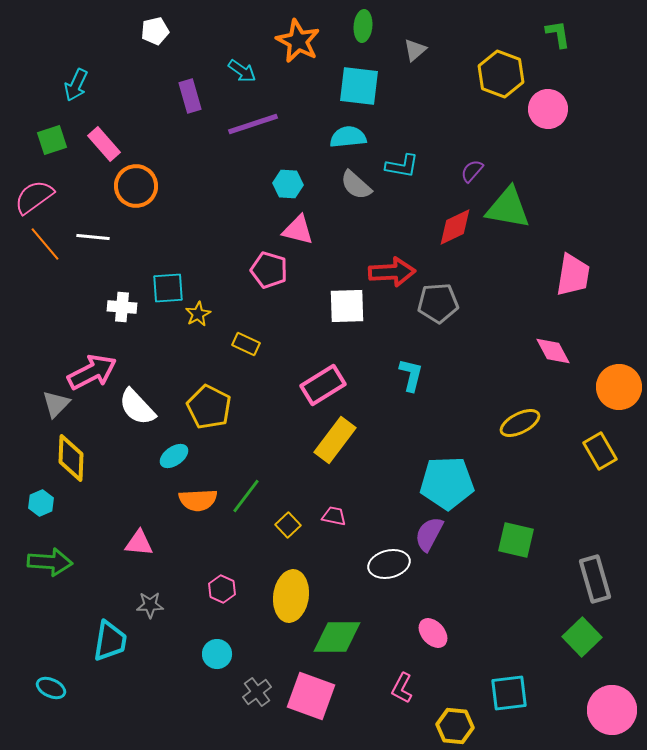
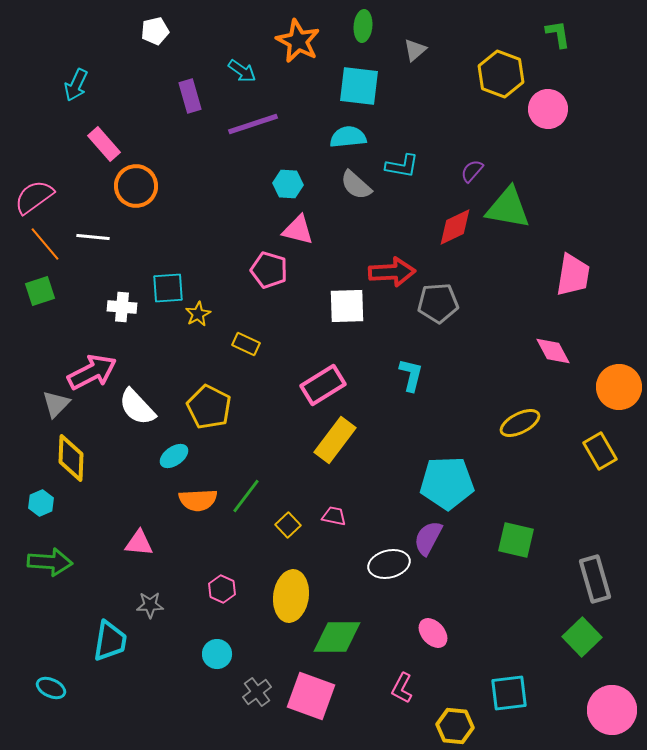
green square at (52, 140): moved 12 px left, 151 px down
purple semicircle at (429, 534): moved 1 px left, 4 px down
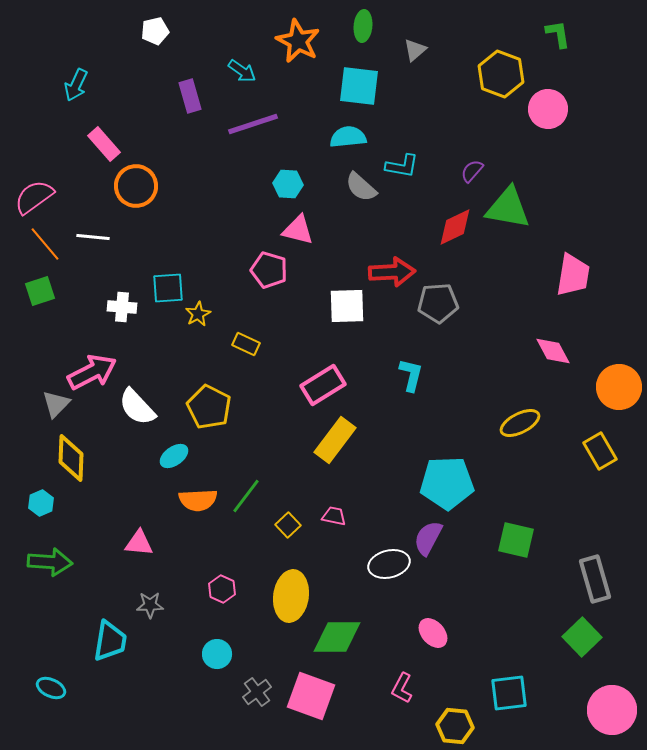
gray semicircle at (356, 185): moved 5 px right, 2 px down
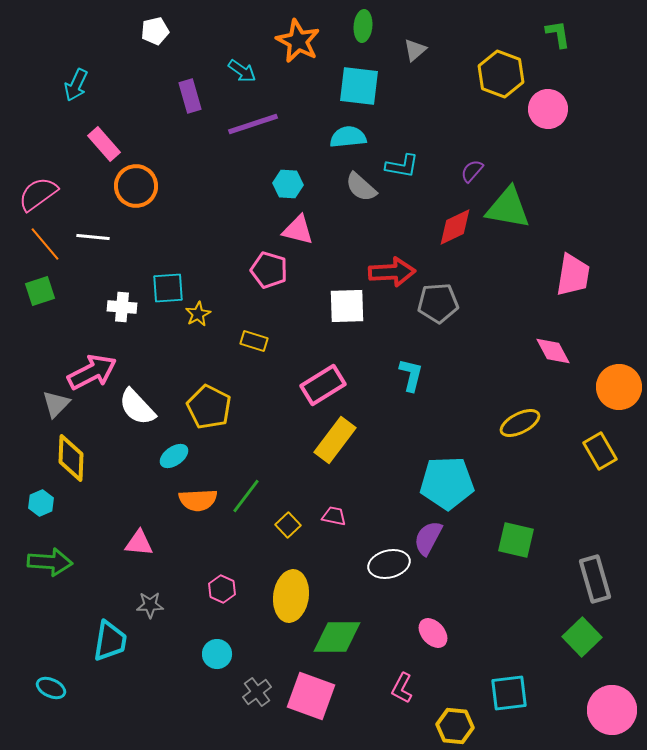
pink semicircle at (34, 197): moved 4 px right, 3 px up
yellow rectangle at (246, 344): moved 8 px right, 3 px up; rotated 8 degrees counterclockwise
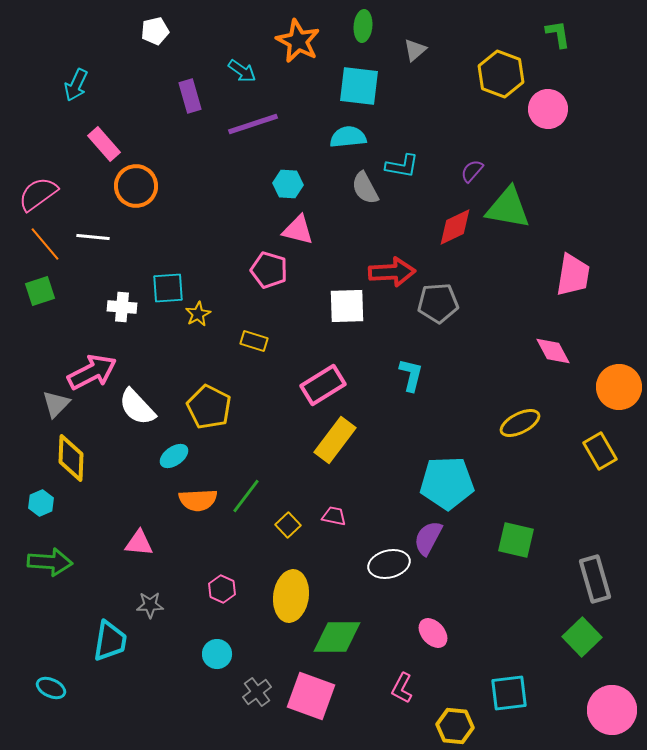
gray semicircle at (361, 187): moved 4 px right, 1 px down; rotated 20 degrees clockwise
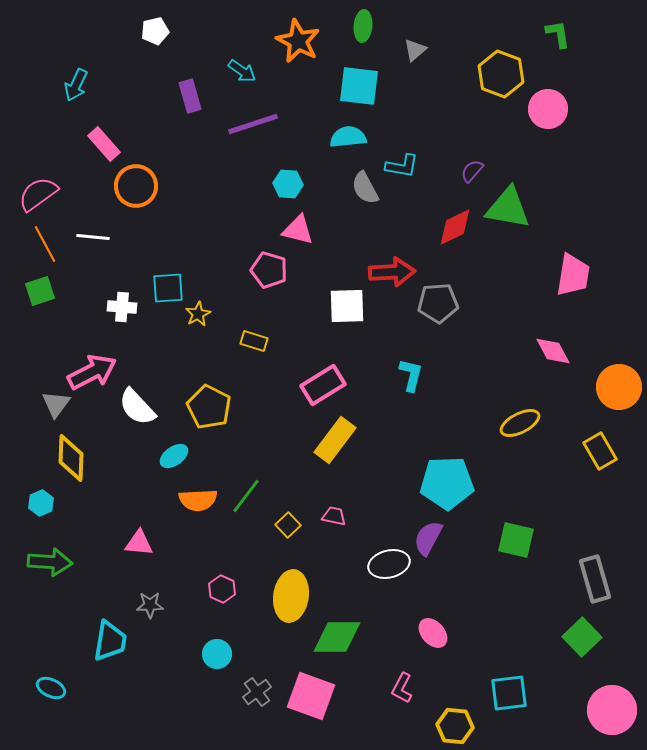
orange line at (45, 244): rotated 12 degrees clockwise
gray triangle at (56, 404): rotated 8 degrees counterclockwise
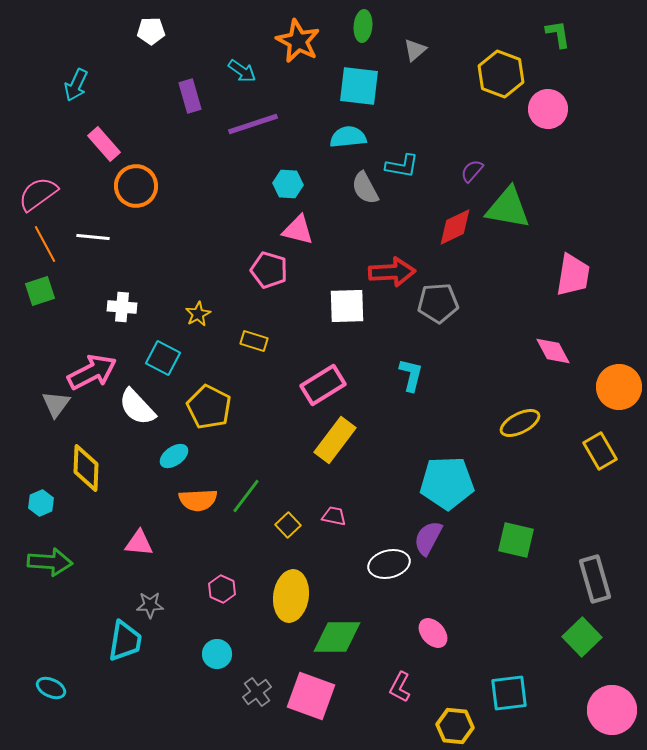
white pentagon at (155, 31): moved 4 px left; rotated 12 degrees clockwise
cyan square at (168, 288): moved 5 px left, 70 px down; rotated 32 degrees clockwise
yellow diamond at (71, 458): moved 15 px right, 10 px down
cyan trapezoid at (110, 641): moved 15 px right
pink L-shape at (402, 688): moved 2 px left, 1 px up
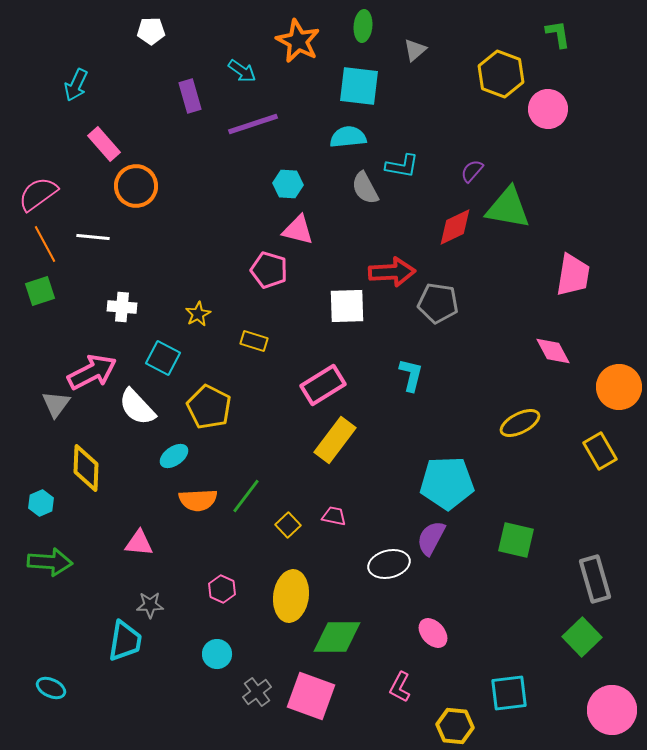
gray pentagon at (438, 303): rotated 12 degrees clockwise
purple semicircle at (428, 538): moved 3 px right
